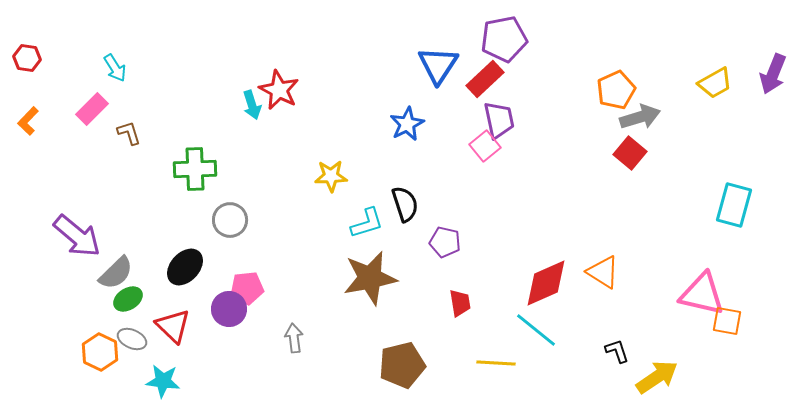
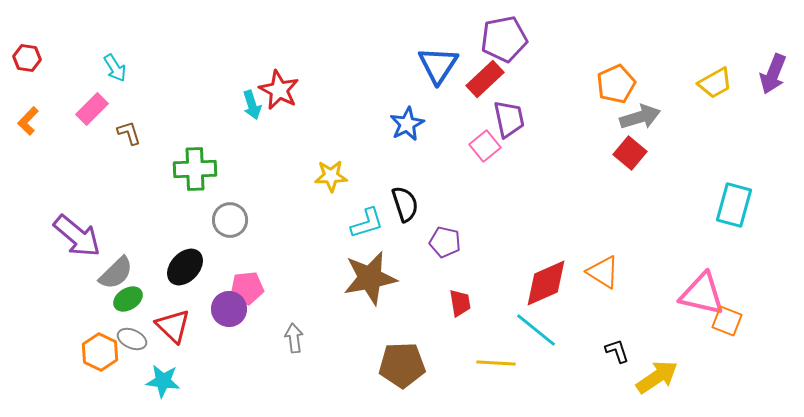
orange pentagon at (616, 90): moved 6 px up
purple trapezoid at (499, 120): moved 10 px right, 1 px up
orange square at (727, 321): rotated 12 degrees clockwise
brown pentagon at (402, 365): rotated 12 degrees clockwise
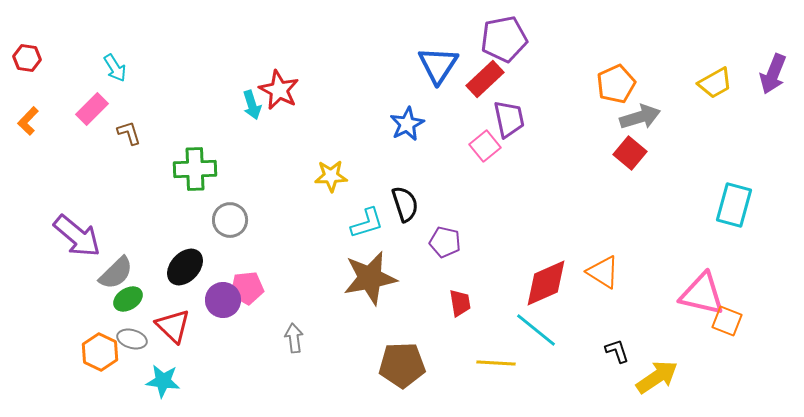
purple circle at (229, 309): moved 6 px left, 9 px up
gray ellipse at (132, 339): rotated 8 degrees counterclockwise
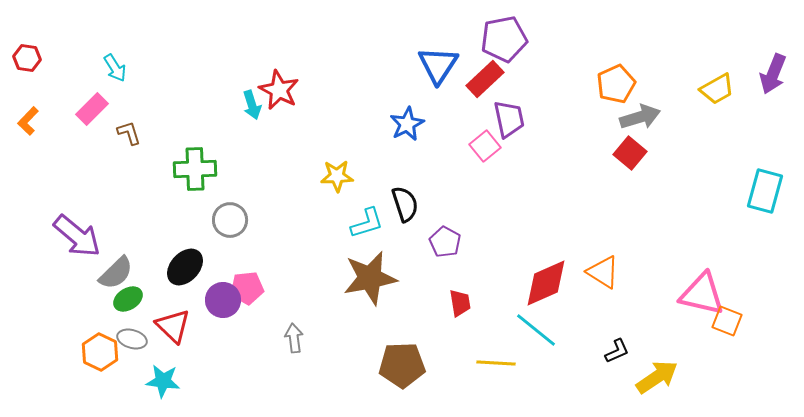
yellow trapezoid at (715, 83): moved 2 px right, 6 px down
yellow star at (331, 176): moved 6 px right
cyan rectangle at (734, 205): moved 31 px right, 14 px up
purple pentagon at (445, 242): rotated 16 degrees clockwise
black L-shape at (617, 351): rotated 84 degrees clockwise
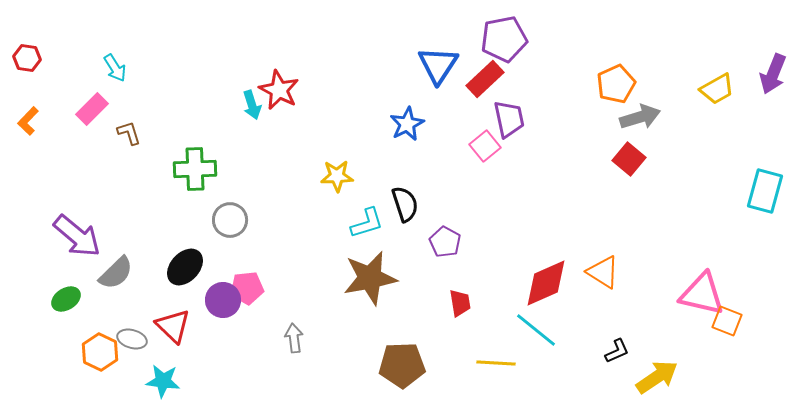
red square at (630, 153): moved 1 px left, 6 px down
green ellipse at (128, 299): moved 62 px left
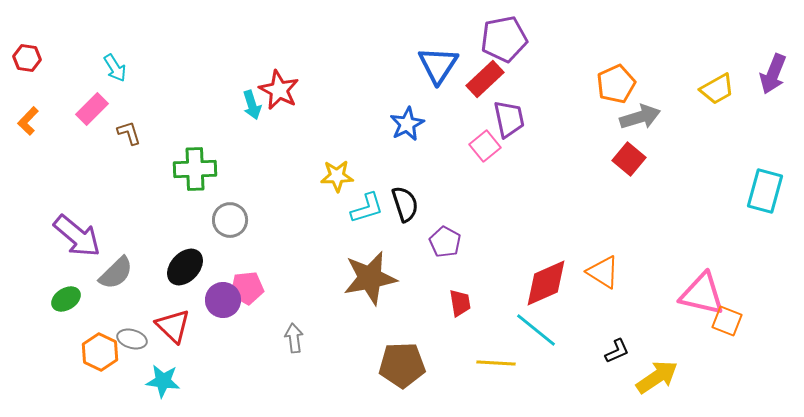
cyan L-shape at (367, 223): moved 15 px up
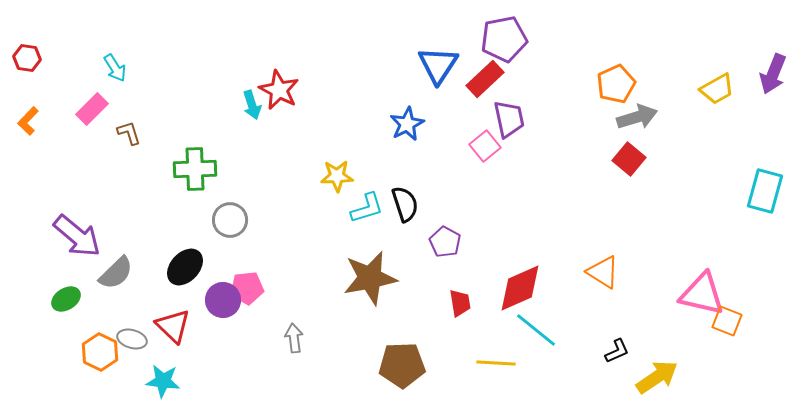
gray arrow at (640, 117): moved 3 px left
red diamond at (546, 283): moved 26 px left, 5 px down
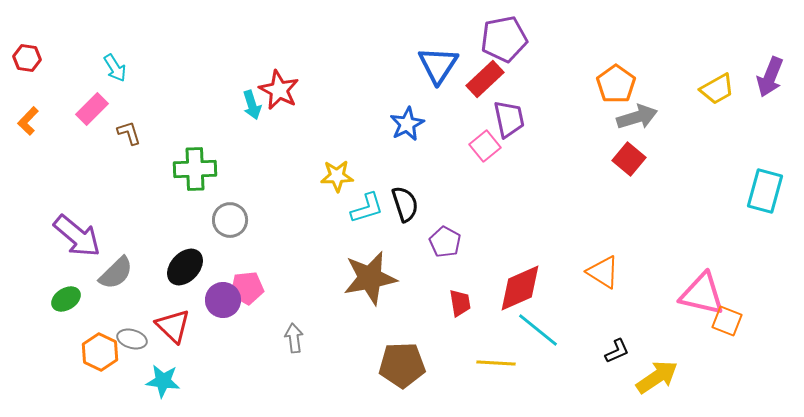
purple arrow at (773, 74): moved 3 px left, 3 px down
orange pentagon at (616, 84): rotated 12 degrees counterclockwise
cyan line at (536, 330): moved 2 px right
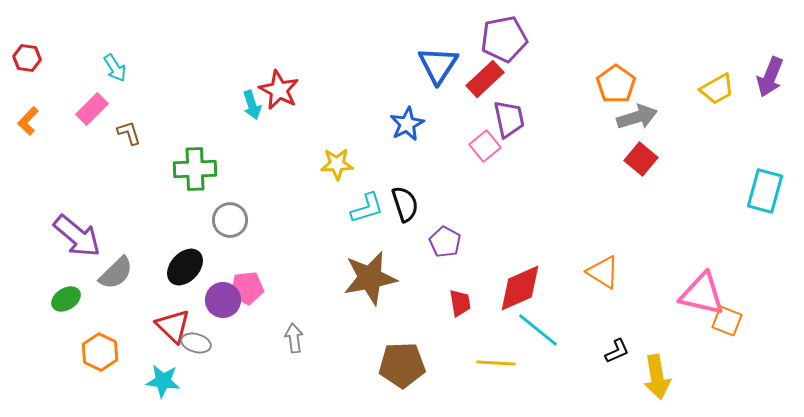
red square at (629, 159): moved 12 px right
yellow star at (337, 176): moved 12 px up
gray ellipse at (132, 339): moved 64 px right, 4 px down
yellow arrow at (657, 377): rotated 114 degrees clockwise
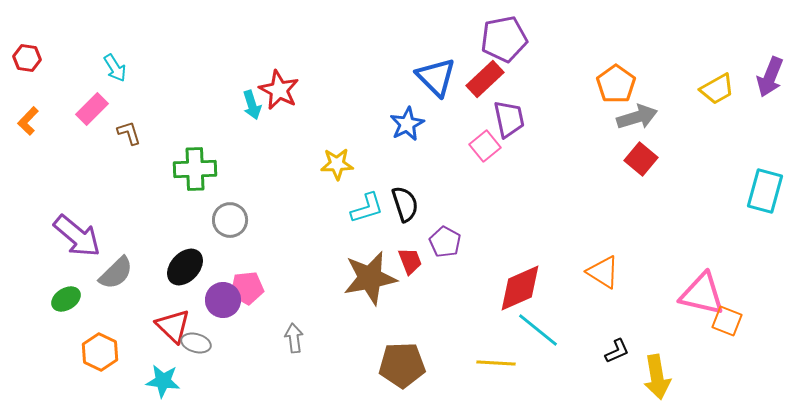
blue triangle at (438, 65): moved 2 px left, 12 px down; rotated 18 degrees counterclockwise
red trapezoid at (460, 303): moved 50 px left, 42 px up; rotated 12 degrees counterclockwise
